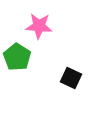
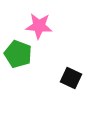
green pentagon: moved 1 px right, 3 px up; rotated 12 degrees counterclockwise
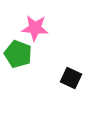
pink star: moved 4 px left, 2 px down
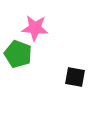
black square: moved 4 px right, 1 px up; rotated 15 degrees counterclockwise
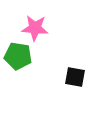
green pentagon: moved 2 px down; rotated 12 degrees counterclockwise
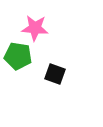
black square: moved 20 px left, 3 px up; rotated 10 degrees clockwise
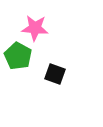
green pentagon: rotated 20 degrees clockwise
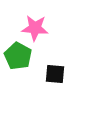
black square: rotated 15 degrees counterclockwise
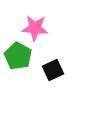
black square: moved 2 px left, 4 px up; rotated 30 degrees counterclockwise
